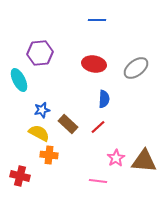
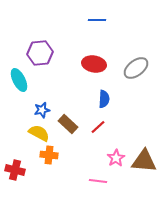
red cross: moved 5 px left, 6 px up
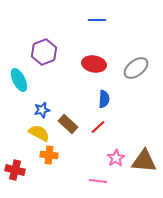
purple hexagon: moved 4 px right, 1 px up; rotated 15 degrees counterclockwise
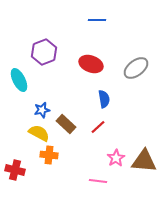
red ellipse: moved 3 px left; rotated 10 degrees clockwise
blue semicircle: rotated 12 degrees counterclockwise
brown rectangle: moved 2 px left
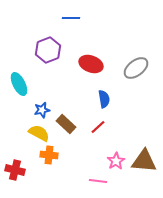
blue line: moved 26 px left, 2 px up
purple hexagon: moved 4 px right, 2 px up
cyan ellipse: moved 4 px down
pink star: moved 3 px down
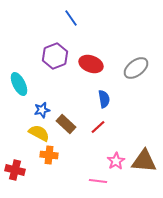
blue line: rotated 54 degrees clockwise
purple hexagon: moved 7 px right, 6 px down
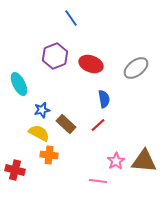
red line: moved 2 px up
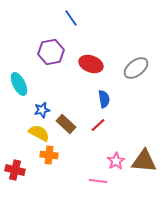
purple hexagon: moved 4 px left, 4 px up; rotated 10 degrees clockwise
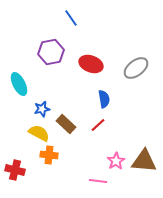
blue star: moved 1 px up
